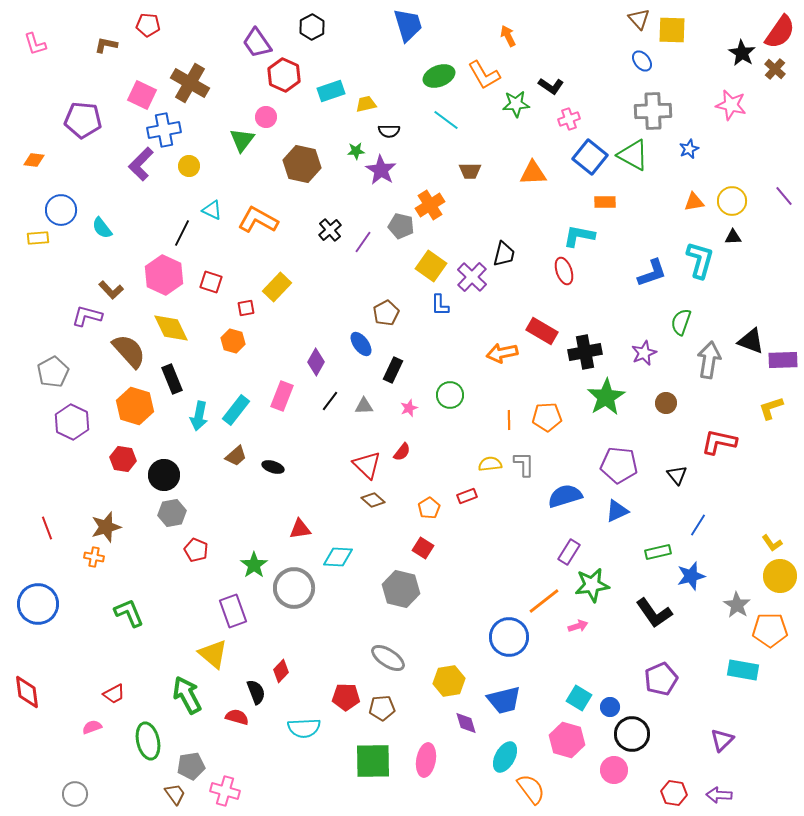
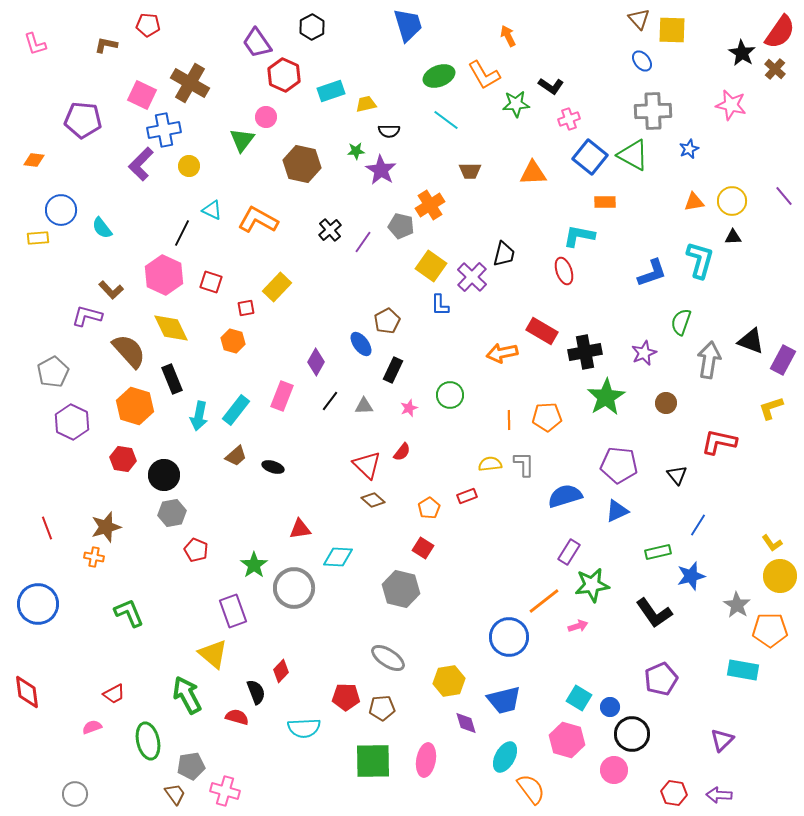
brown pentagon at (386, 313): moved 1 px right, 8 px down
purple rectangle at (783, 360): rotated 60 degrees counterclockwise
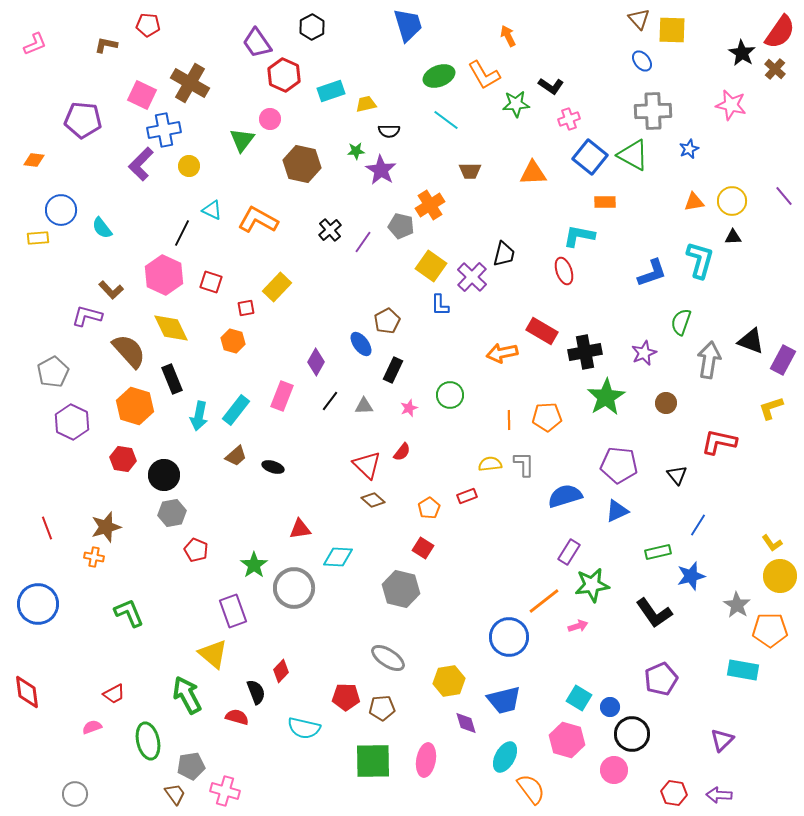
pink L-shape at (35, 44): rotated 95 degrees counterclockwise
pink circle at (266, 117): moved 4 px right, 2 px down
cyan semicircle at (304, 728): rotated 16 degrees clockwise
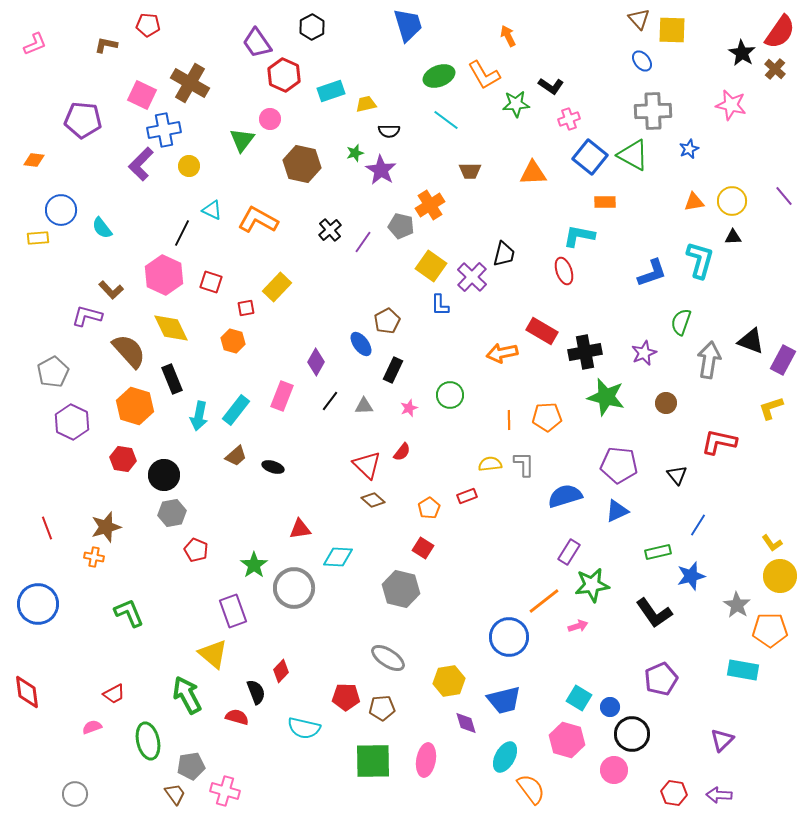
green star at (356, 151): moved 1 px left, 2 px down; rotated 12 degrees counterclockwise
green star at (606, 397): rotated 27 degrees counterclockwise
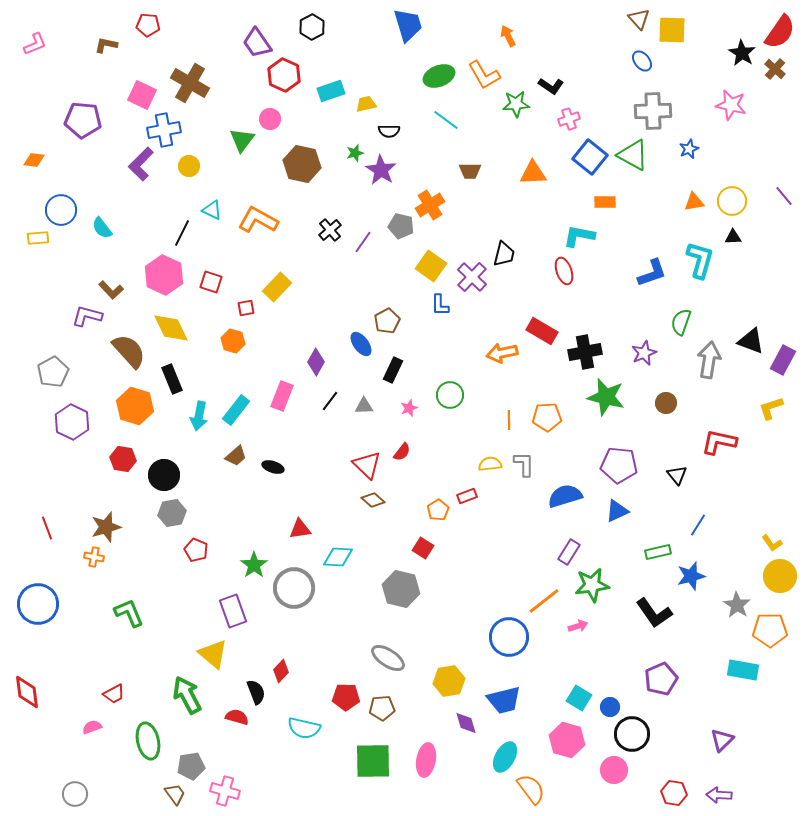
orange pentagon at (429, 508): moved 9 px right, 2 px down
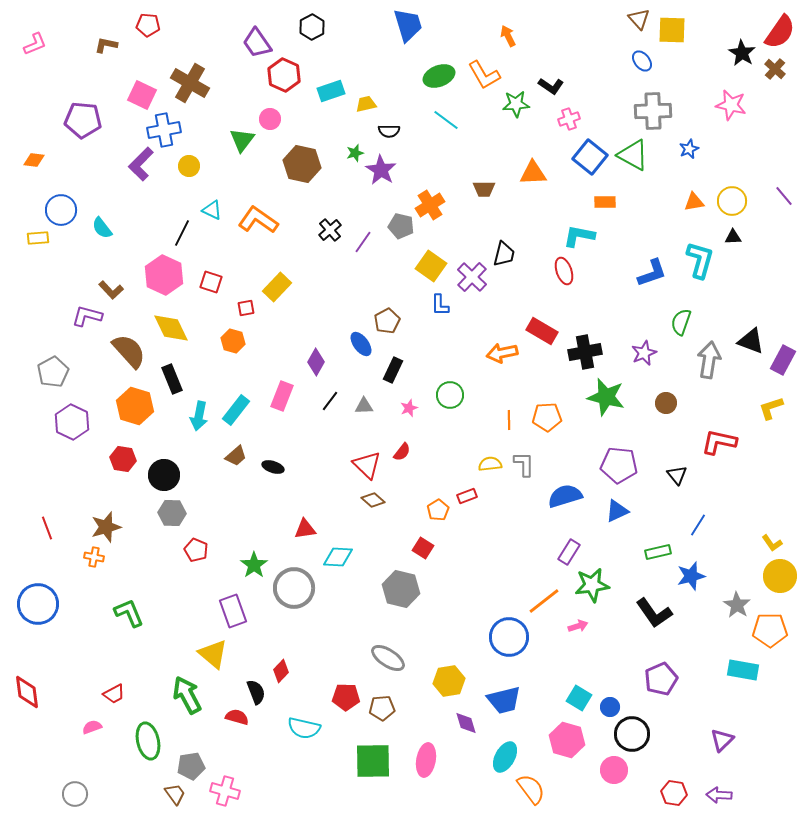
brown trapezoid at (470, 171): moved 14 px right, 18 px down
orange L-shape at (258, 220): rotated 6 degrees clockwise
gray hexagon at (172, 513): rotated 12 degrees clockwise
red triangle at (300, 529): moved 5 px right
